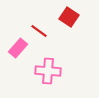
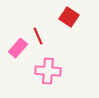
red line: moved 1 px left, 5 px down; rotated 30 degrees clockwise
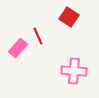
pink cross: moved 26 px right
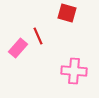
red square: moved 2 px left, 4 px up; rotated 18 degrees counterclockwise
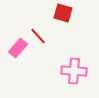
red square: moved 4 px left
red line: rotated 18 degrees counterclockwise
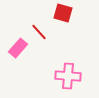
red line: moved 1 px right, 4 px up
pink cross: moved 6 px left, 5 px down
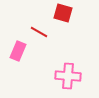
red line: rotated 18 degrees counterclockwise
pink rectangle: moved 3 px down; rotated 18 degrees counterclockwise
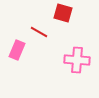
pink rectangle: moved 1 px left, 1 px up
pink cross: moved 9 px right, 16 px up
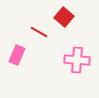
red square: moved 1 px right, 4 px down; rotated 24 degrees clockwise
pink rectangle: moved 5 px down
